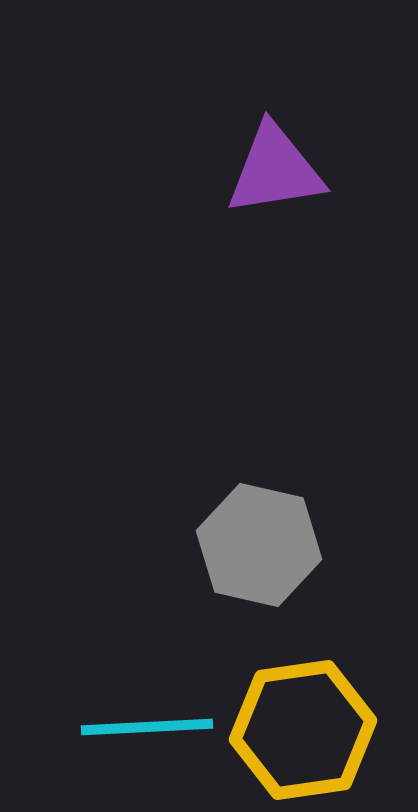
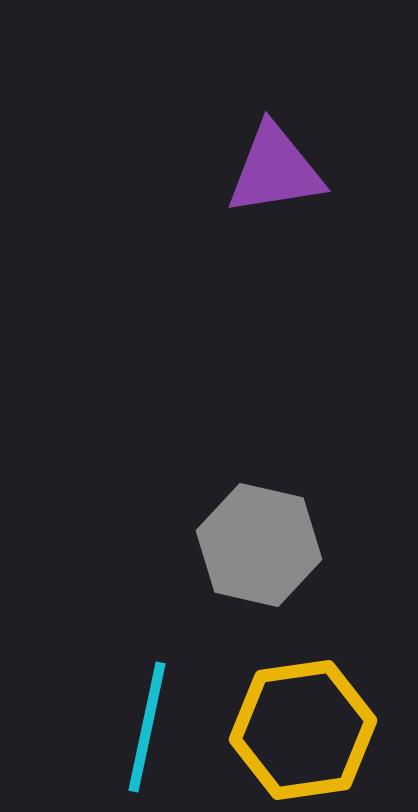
cyan line: rotated 75 degrees counterclockwise
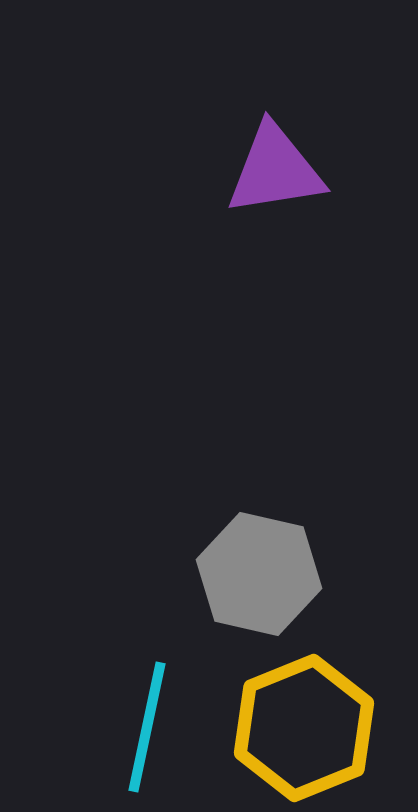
gray hexagon: moved 29 px down
yellow hexagon: moved 1 px right, 2 px up; rotated 14 degrees counterclockwise
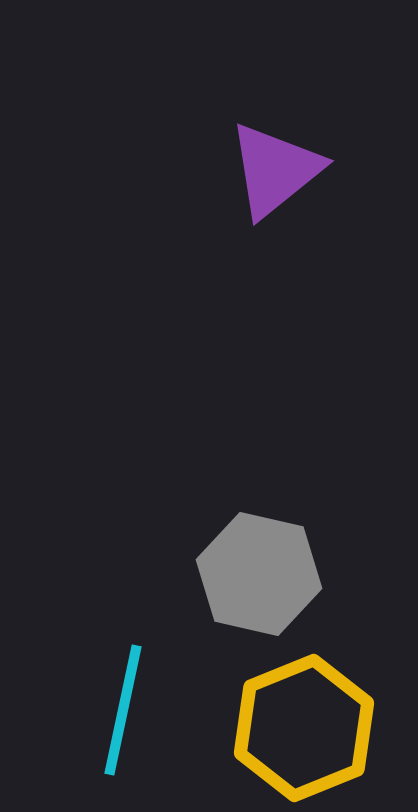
purple triangle: rotated 30 degrees counterclockwise
cyan line: moved 24 px left, 17 px up
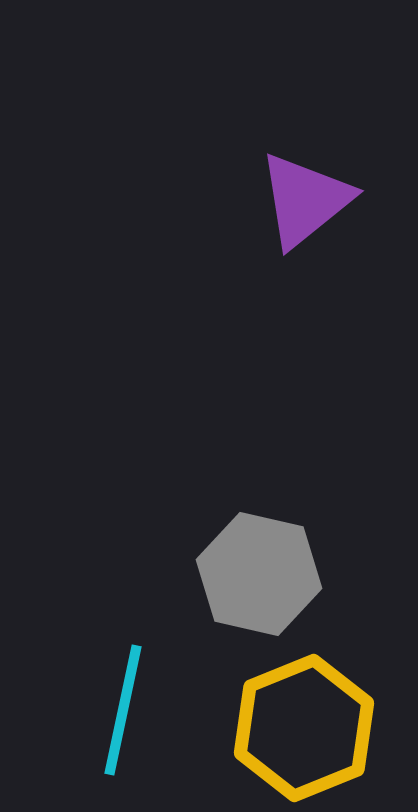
purple triangle: moved 30 px right, 30 px down
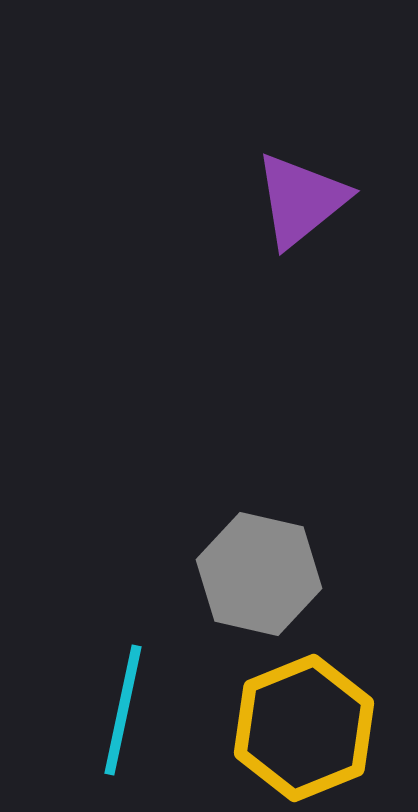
purple triangle: moved 4 px left
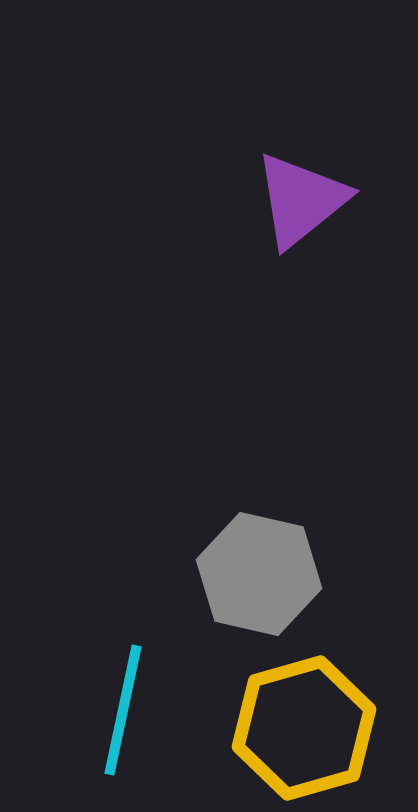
yellow hexagon: rotated 6 degrees clockwise
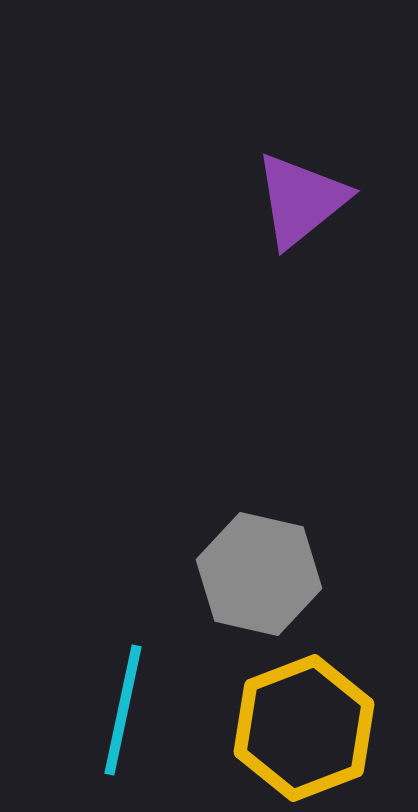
yellow hexagon: rotated 5 degrees counterclockwise
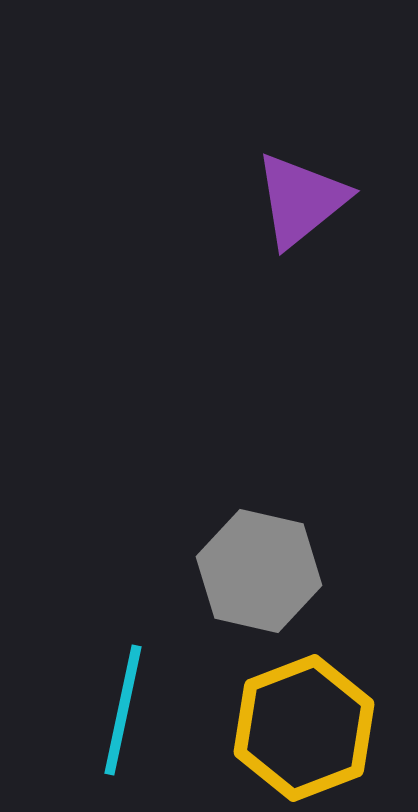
gray hexagon: moved 3 px up
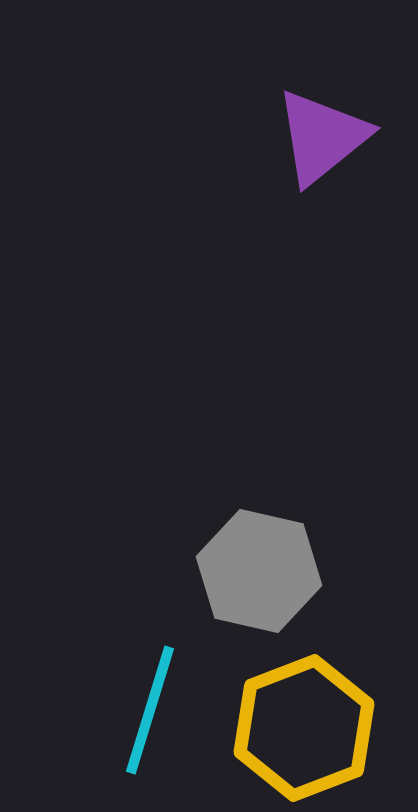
purple triangle: moved 21 px right, 63 px up
cyan line: moved 27 px right; rotated 5 degrees clockwise
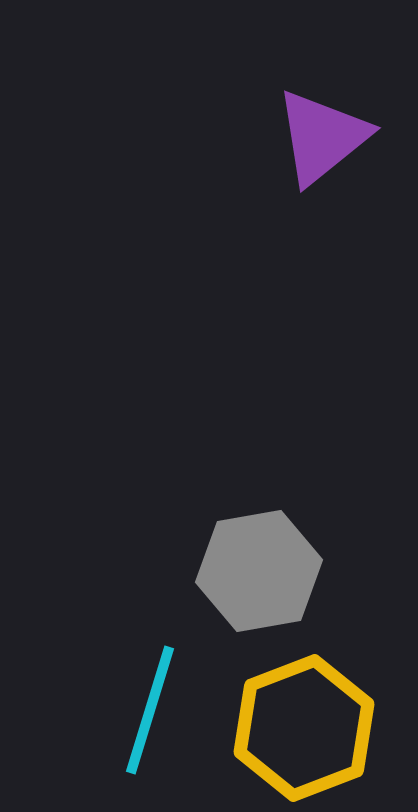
gray hexagon: rotated 23 degrees counterclockwise
